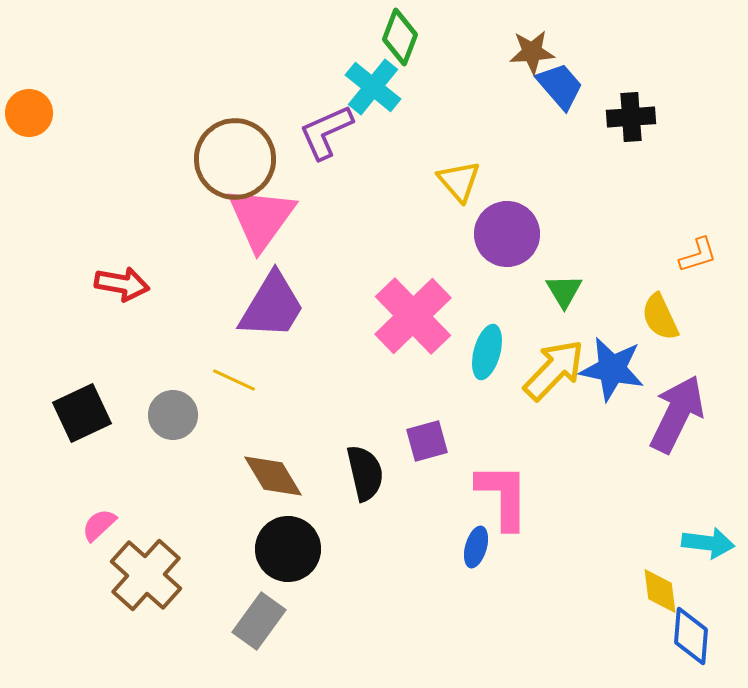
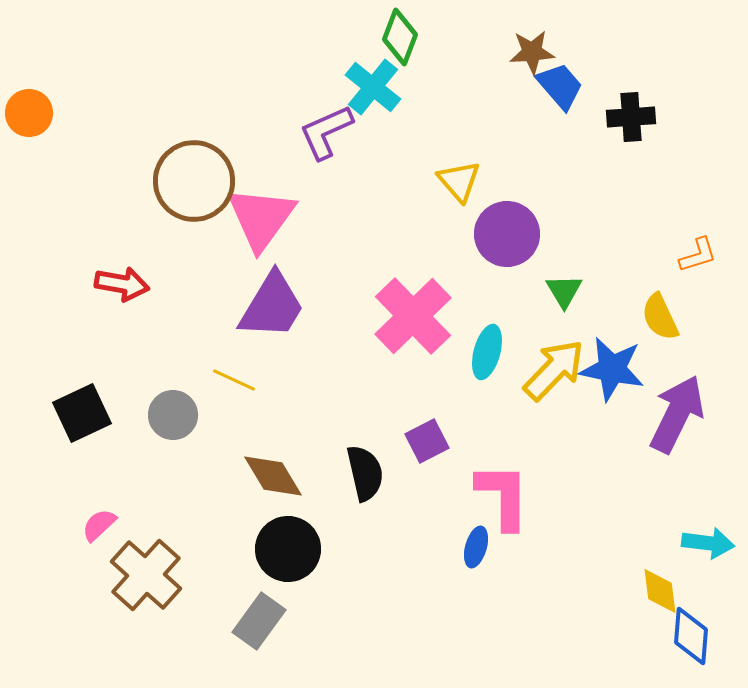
brown circle: moved 41 px left, 22 px down
purple square: rotated 12 degrees counterclockwise
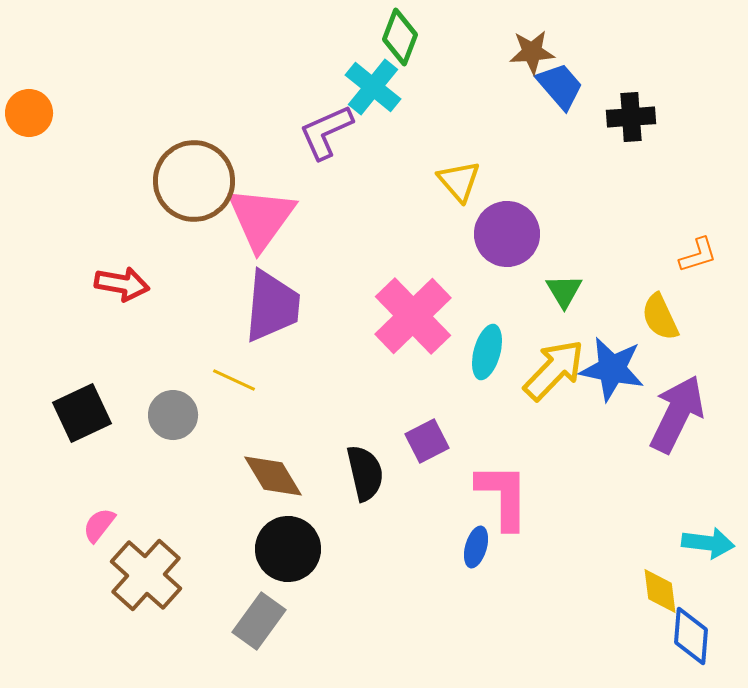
purple trapezoid: rotated 26 degrees counterclockwise
pink semicircle: rotated 9 degrees counterclockwise
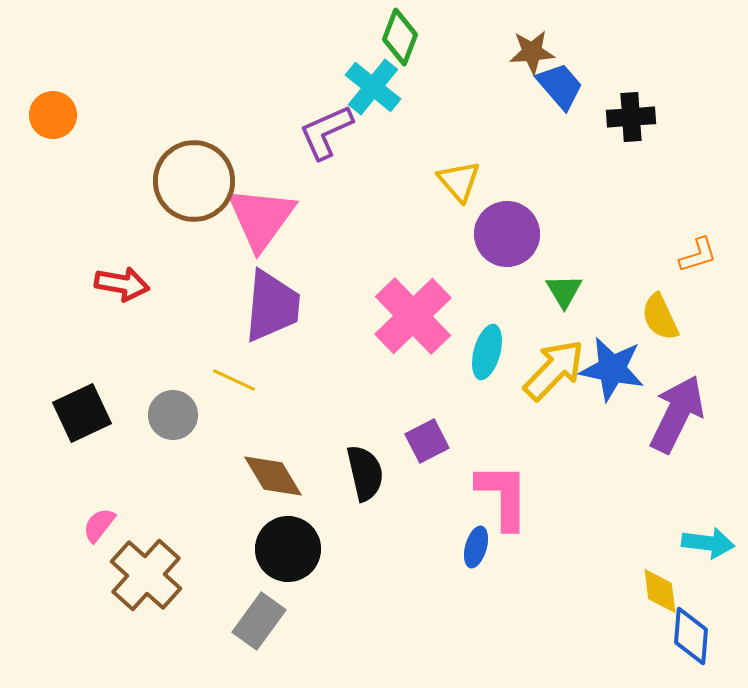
orange circle: moved 24 px right, 2 px down
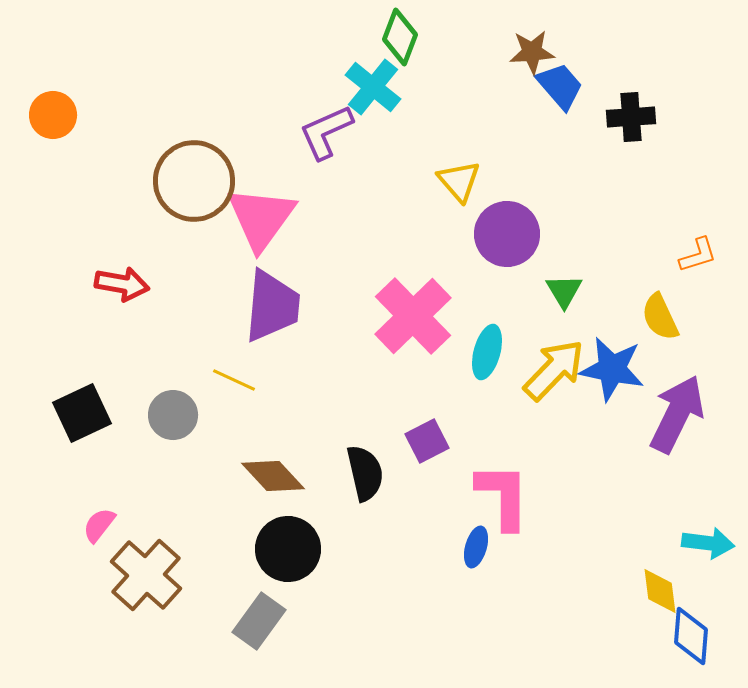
brown diamond: rotated 12 degrees counterclockwise
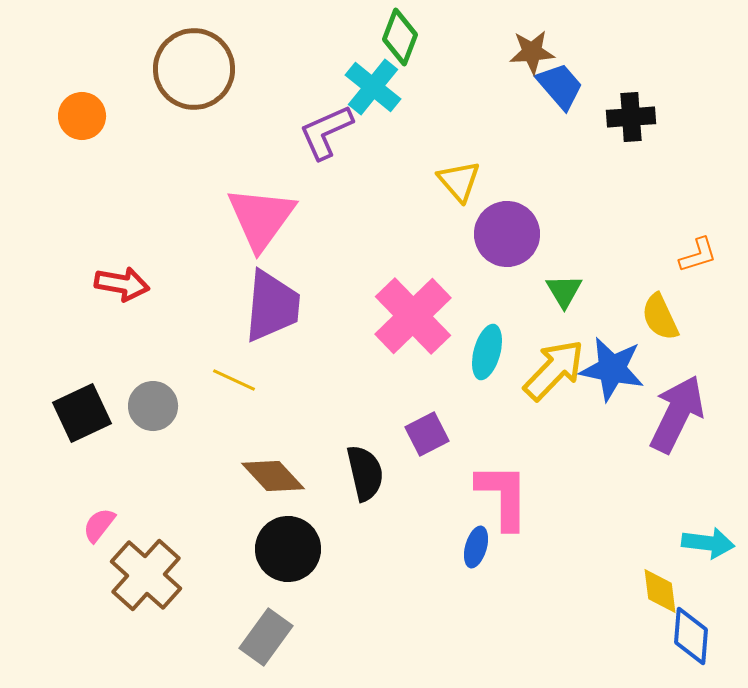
orange circle: moved 29 px right, 1 px down
brown circle: moved 112 px up
gray circle: moved 20 px left, 9 px up
purple square: moved 7 px up
gray rectangle: moved 7 px right, 16 px down
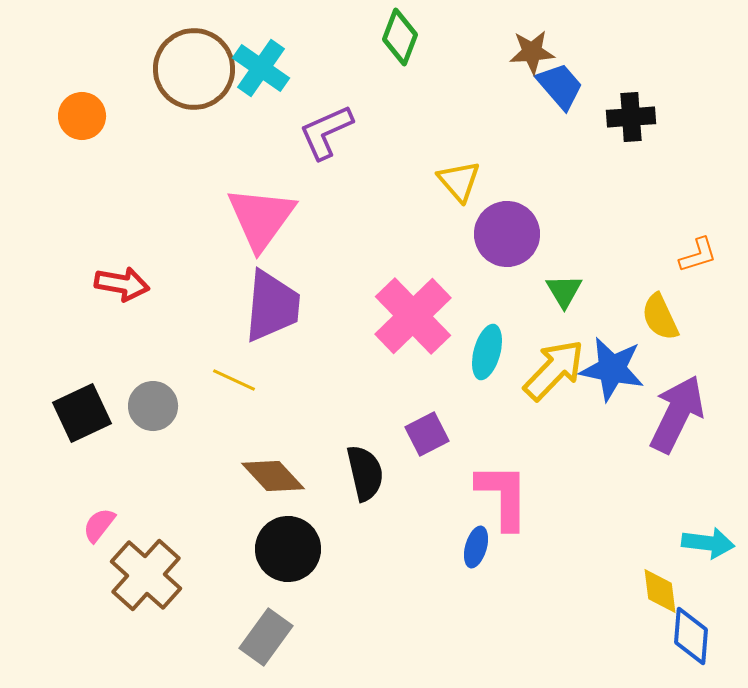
cyan cross: moved 112 px left, 19 px up; rotated 4 degrees counterclockwise
